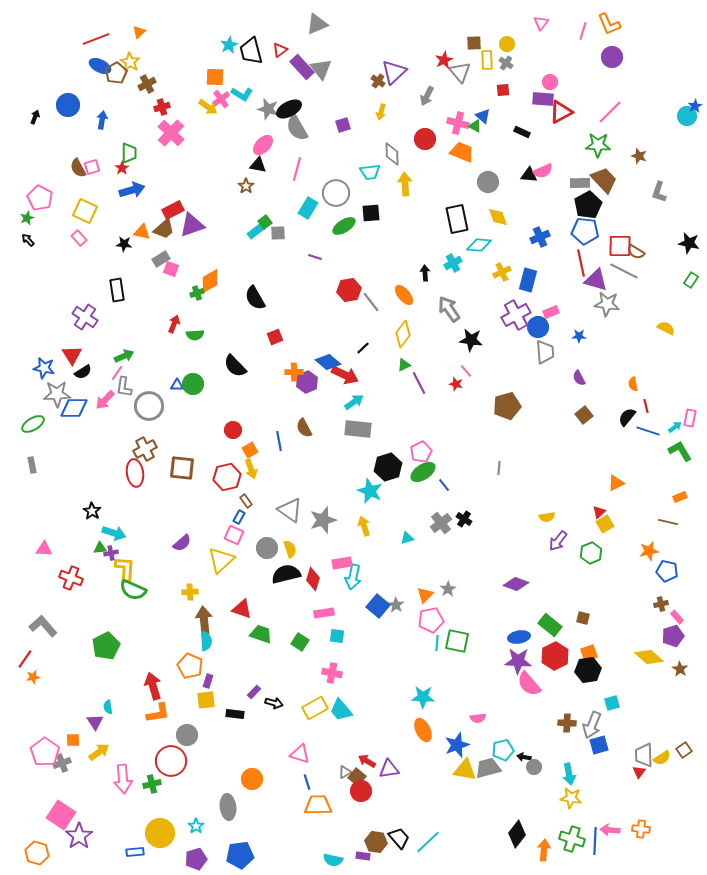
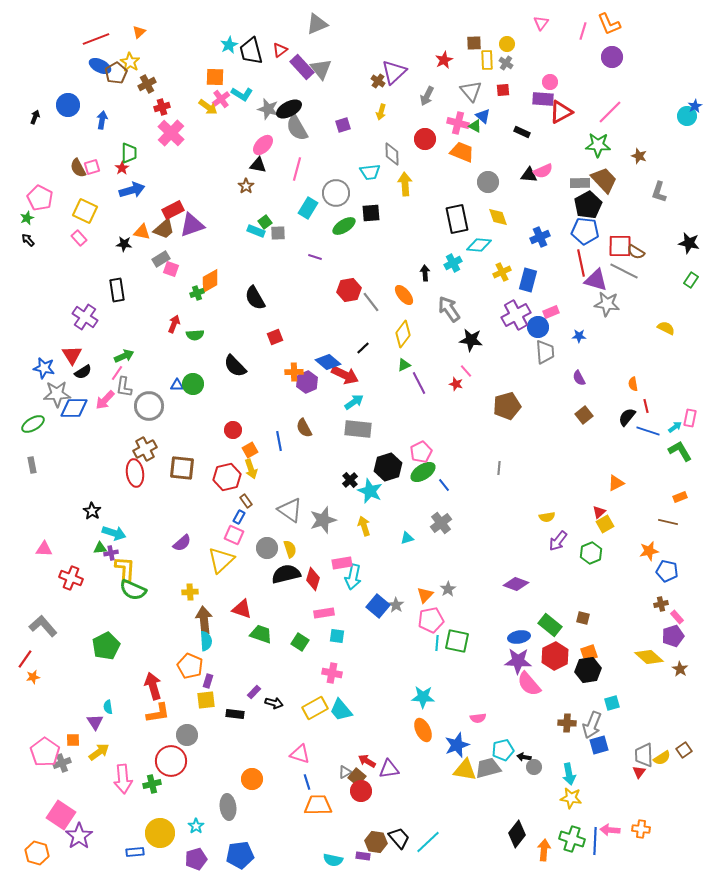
gray triangle at (460, 72): moved 11 px right, 19 px down
cyan rectangle at (256, 231): rotated 60 degrees clockwise
black cross at (464, 519): moved 114 px left, 39 px up; rotated 14 degrees clockwise
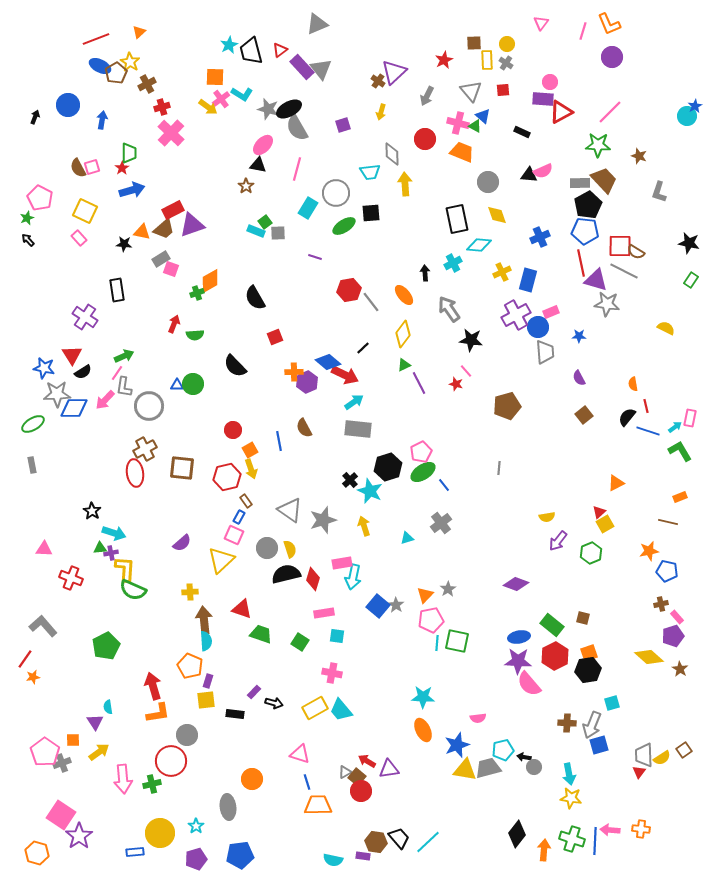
yellow diamond at (498, 217): moved 1 px left, 2 px up
green rectangle at (550, 625): moved 2 px right
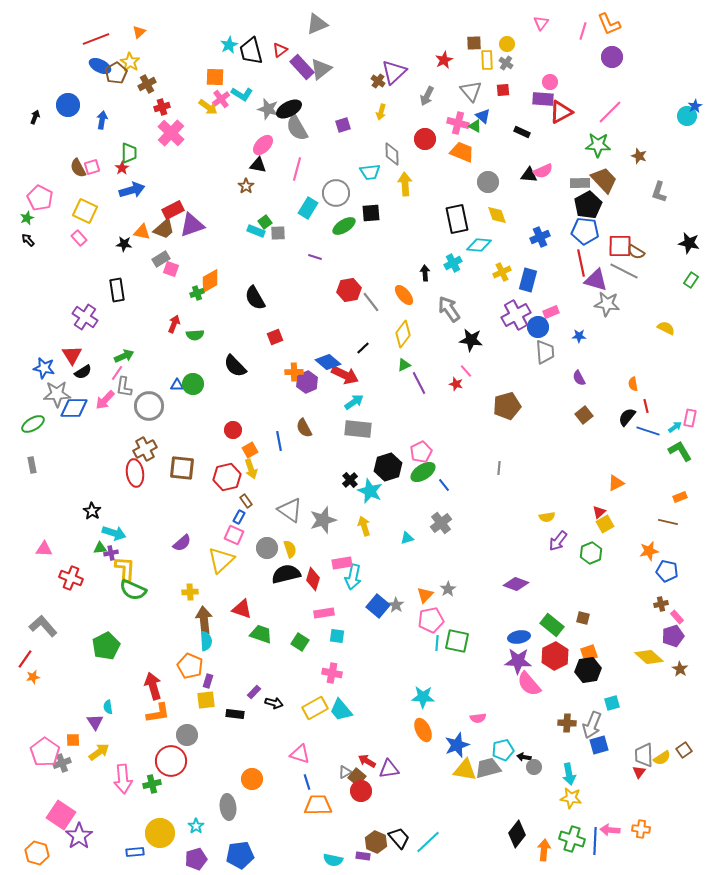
gray triangle at (321, 69): rotated 30 degrees clockwise
brown hexagon at (376, 842): rotated 15 degrees clockwise
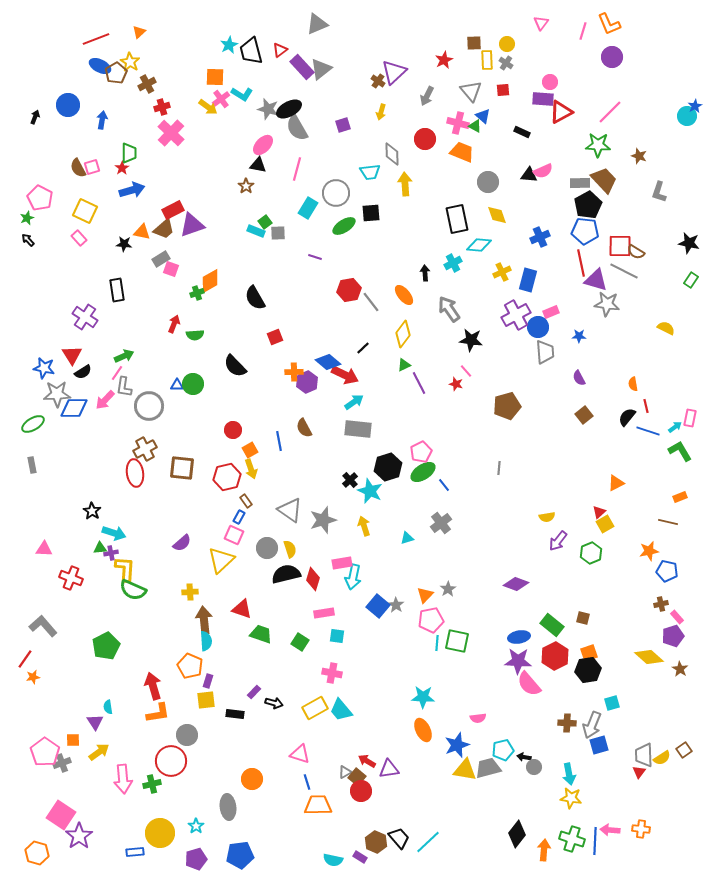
purple rectangle at (363, 856): moved 3 px left, 1 px down; rotated 24 degrees clockwise
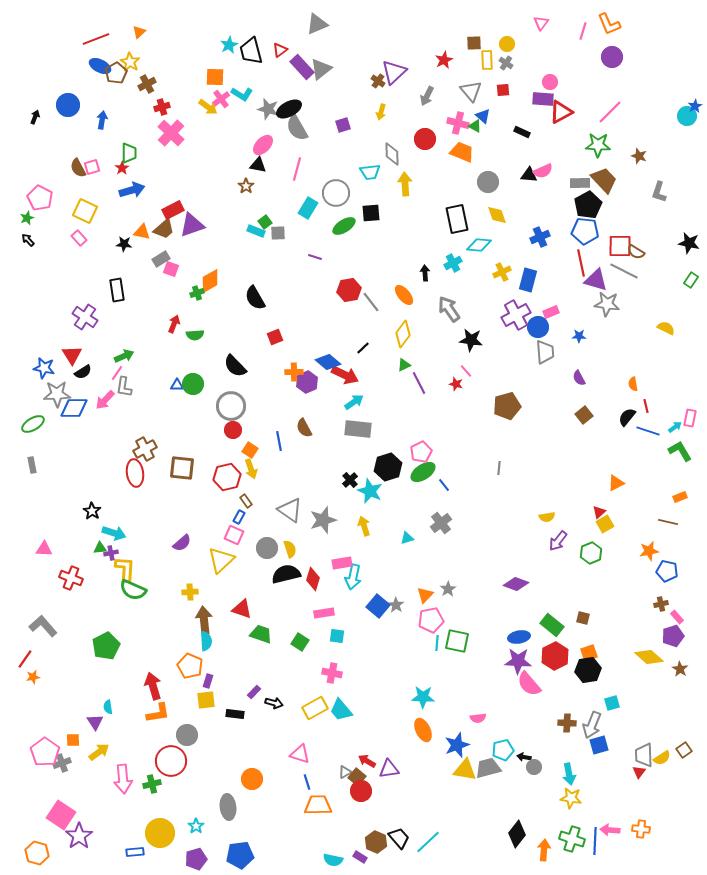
gray circle at (149, 406): moved 82 px right
orange square at (250, 450): rotated 28 degrees counterclockwise
